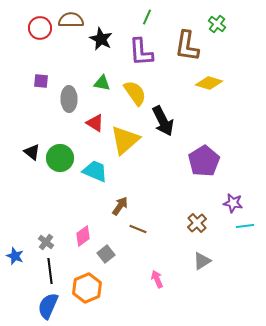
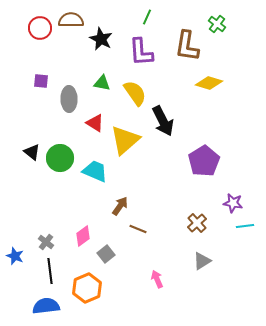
blue semicircle: moved 2 px left; rotated 60 degrees clockwise
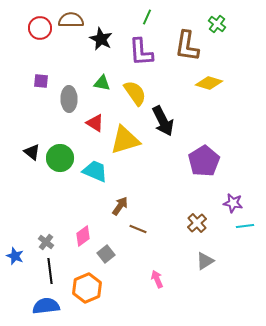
yellow triangle: rotated 24 degrees clockwise
gray triangle: moved 3 px right
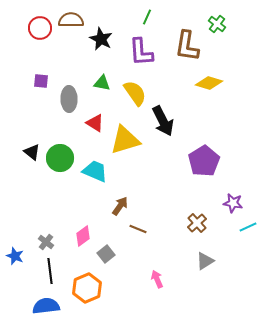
cyan line: moved 3 px right, 1 px down; rotated 18 degrees counterclockwise
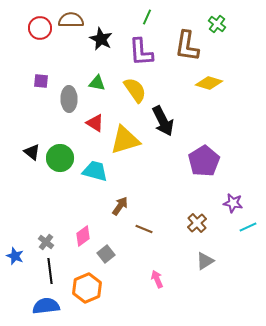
green triangle: moved 5 px left
yellow semicircle: moved 3 px up
cyan trapezoid: rotated 8 degrees counterclockwise
brown line: moved 6 px right
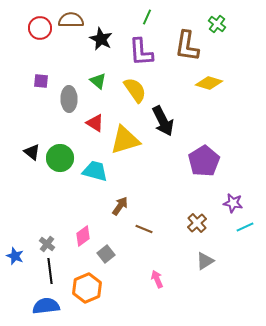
green triangle: moved 1 px right, 2 px up; rotated 30 degrees clockwise
cyan line: moved 3 px left
gray cross: moved 1 px right, 2 px down
